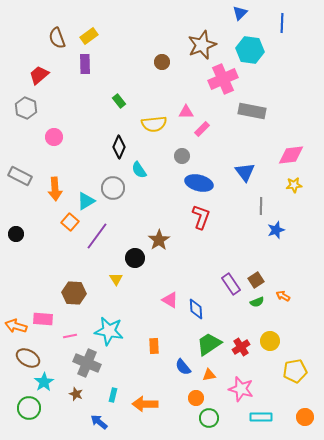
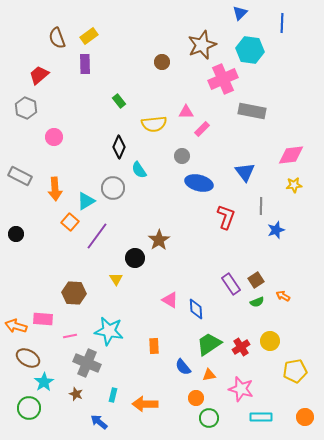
red L-shape at (201, 217): moved 25 px right
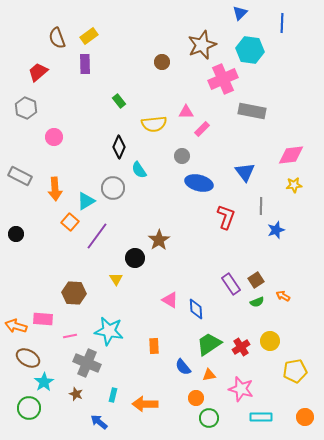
red trapezoid at (39, 75): moved 1 px left, 3 px up
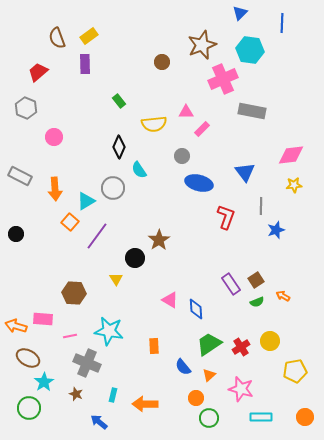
orange triangle at (209, 375): rotated 32 degrees counterclockwise
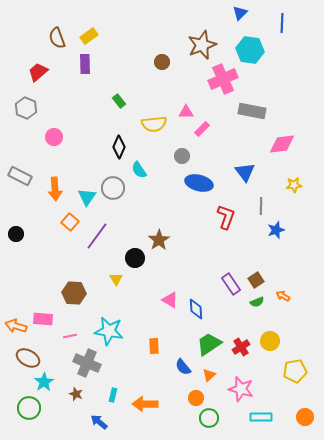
pink diamond at (291, 155): moved 9 px left, 11 px up
cyan triangle at (86, 201): moved 1 px right, 4 px up; rotated 24 degrees counterclockwise
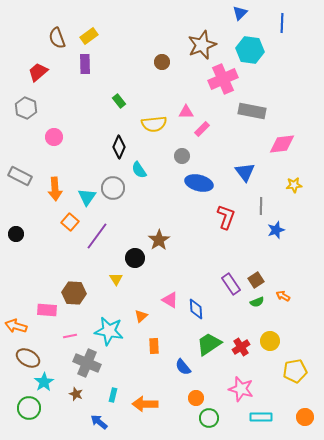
pink rectangle at (43, 319): moved 4 px right, 9 px up
orange triangle at (209, 375): moved 68 px left, 59 px up
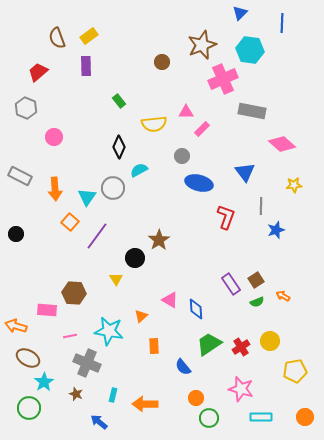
purple rectangle at (85, 64): moved 1 px right, 2 px down
pink diamond at (282, 144): rotated 48 degrees clockwise
cyan semicircle at (139, 170): rotated 96 degrees clockwise
